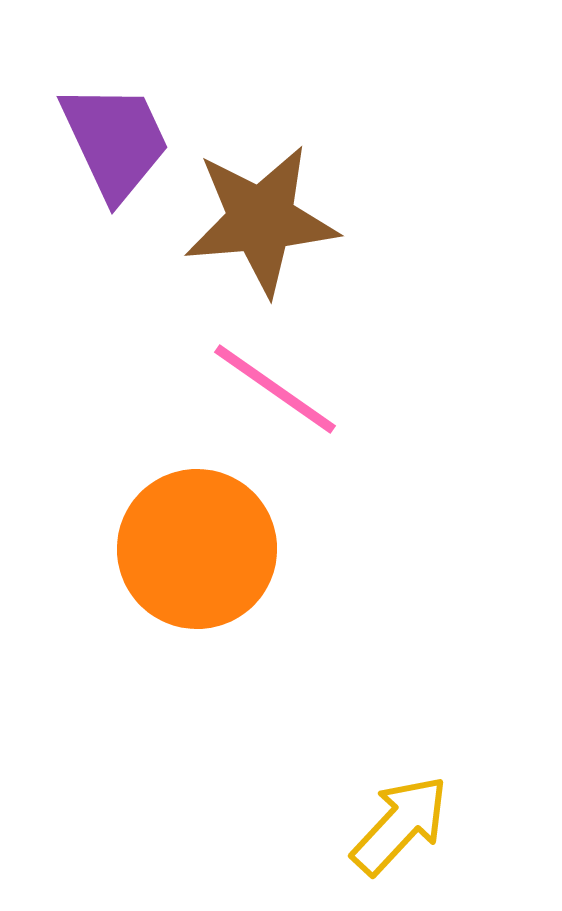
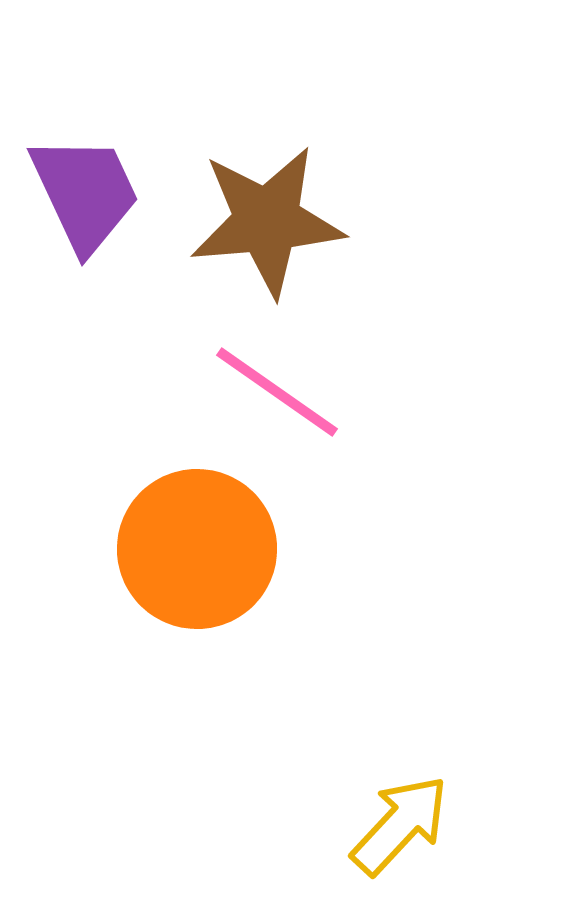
purple trapezoid: moved 30 px left, 52 px down
brown star: moved 6 px right, 1 px down
pink line: moved 2 px right, 3 px down
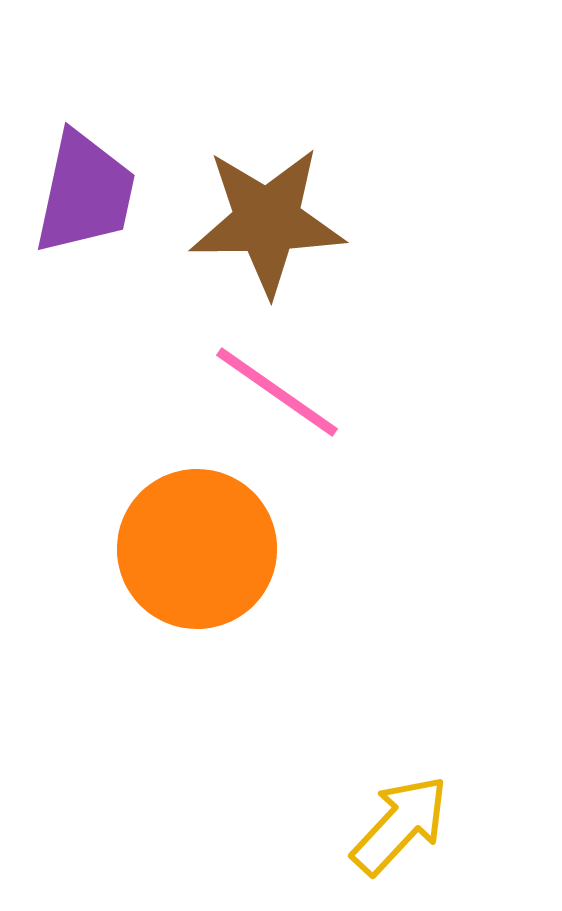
purple trapezoid: rotated 37 degrees clockwise
brown star: rotated 4 degrees clockwise
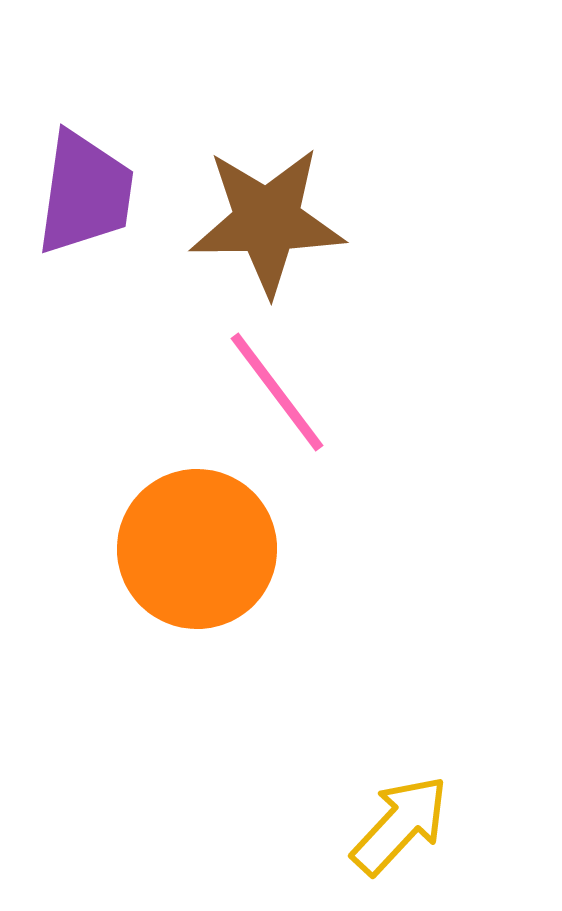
purple trapezoid: rotated 4 degrees counterclockwise
pink line: rotated 18 degrees clockwise
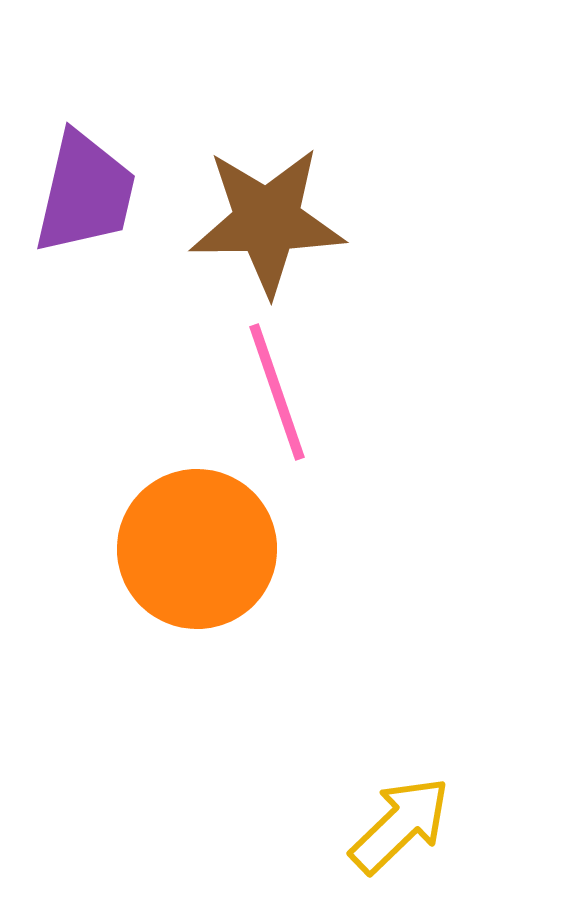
purple trapezoid: rotated 5 degrees clockwise
pink line: rotated 18 degrees clockwise
yellow arrow: rotated 3 degrees clockwise
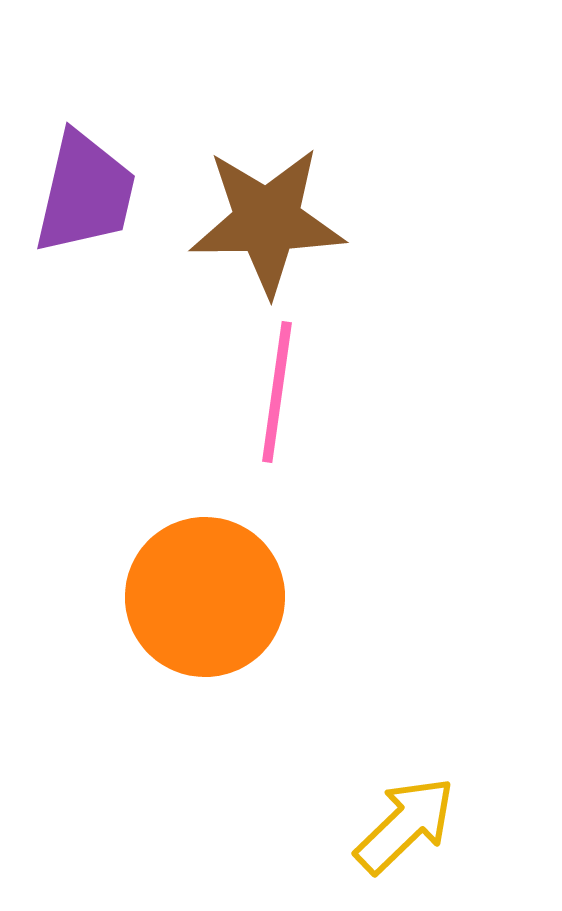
pink line: rotated 27 degrees clockwise
orange circle: moved 8 px right, 48 px down
yellow arrow: moved 5 px right
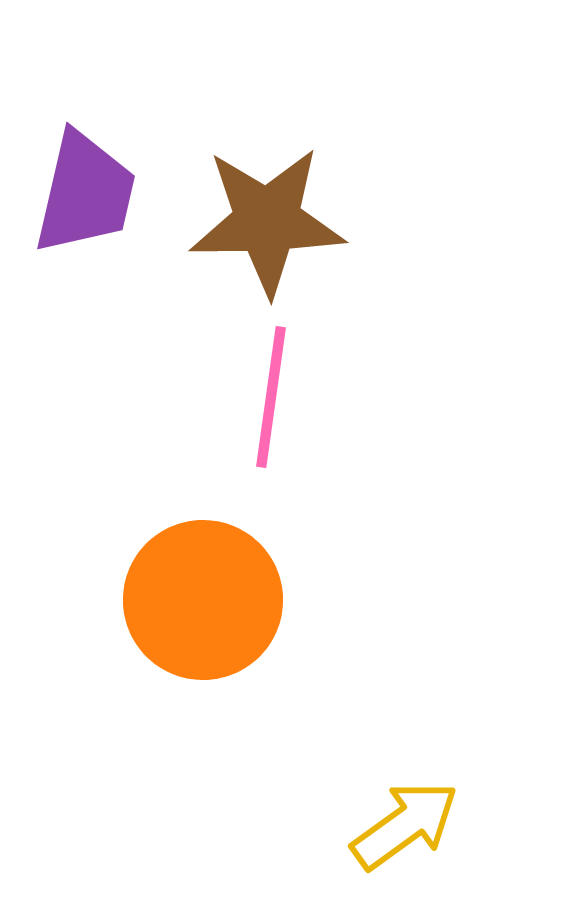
pink line: moved 6 px left, 5 px down
orange circle: moved 2 px left, 3 px down
yellow arrow: rotated 8 degrees clockwise
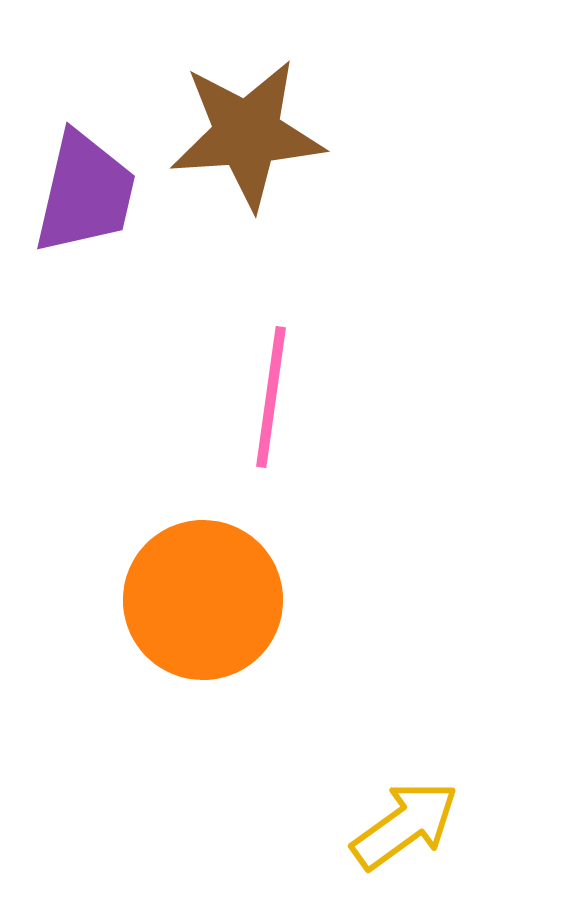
brown star: moved 20 px left, 87 px up; rotated 3 degrees counterclockwise
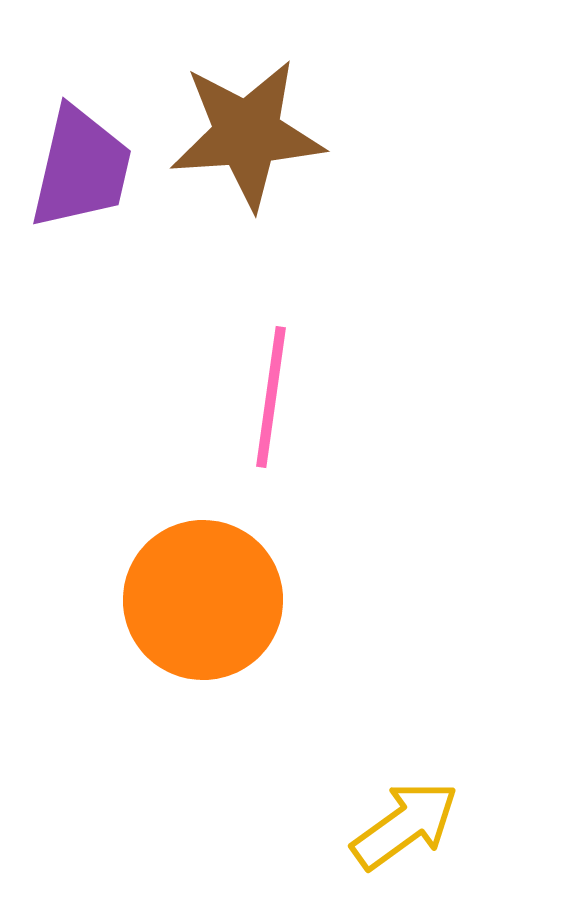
purple trapezoid: moved 4 px left, 25 px up
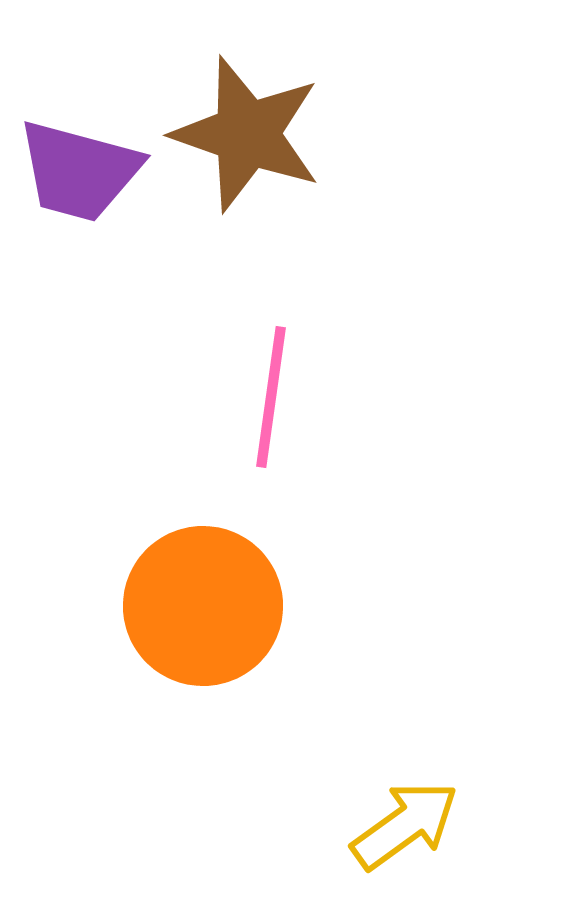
brown star: rotated 23 degrees clockwise
purple trapezoid: moved 2 px left, 3 px down; rotated 92 degrees clockwise
orange circle: moved 6 px down
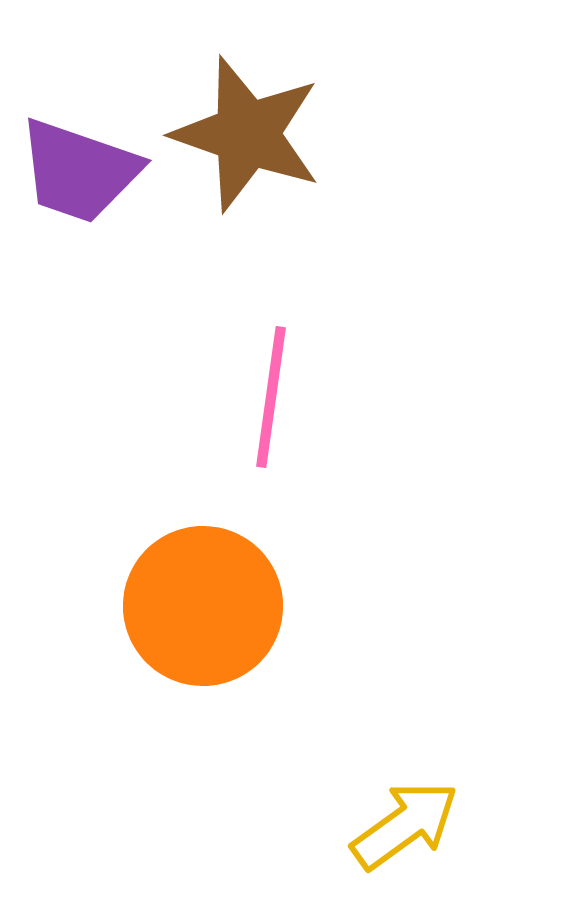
purple trapezoid: rotated 4 degrees clockwise
